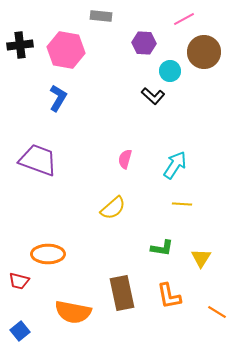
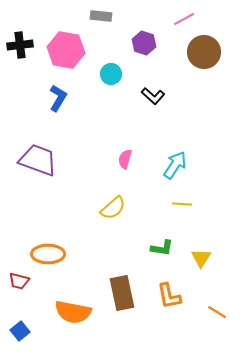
purple hexagon: rotated 15 degrees clockwise
cyan circle: moved 59 px left, 3 px down
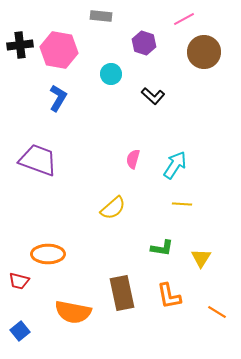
pink hexagon: moved 7 px left
pink semicircle: moved 8 px right
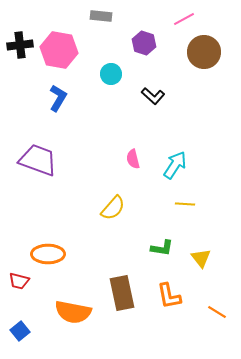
pink semicircle: rotated 30 degrees counterclockwise
yellow line: moved 3 px right
yellow semicircle: rotated 8 degrees counterclockwise
yellow triangle: rotated 10 degrees counterclockwise
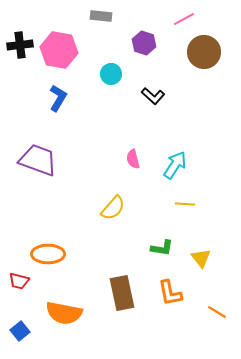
orange L-shape: moved 1 px right, 3 px up
orange semicircle: moved 9 px left, 1 px down
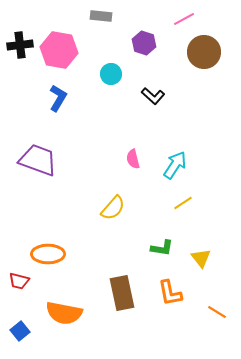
yellow line: moved 2 px left, 1 px up; rotated 36 degrees counterclockwise
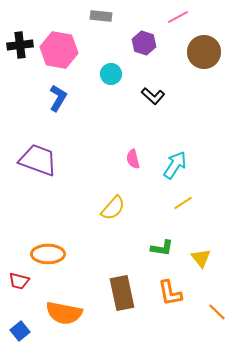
pink line: moved 6 px left, 2 px up
orange line: rotated 12 degrees clockwise
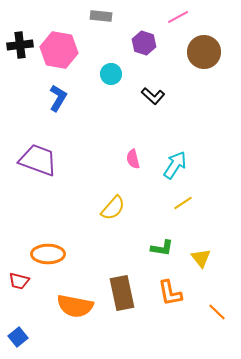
orange semicircle: moved 11 px right, 7 px up
blue square: moved 2 px left, 6 px down
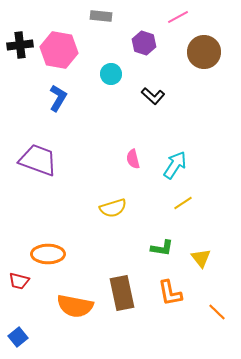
yellow semicircle: rotated 32 degrees clockwise
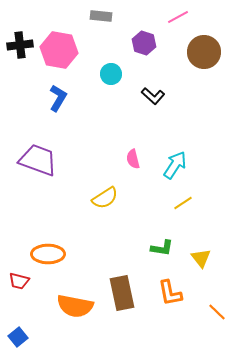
yellow semicircle: moved 8 px left, 10 px up; rotated 16 degrees counterclockwise
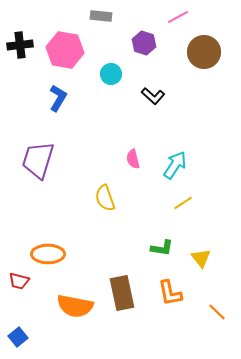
pink hexagon: moved 6 px right
purple trapezoid: rotated 93 degrees counterclockwise
yellow semicircle: rotated 104 degrees clockwise
